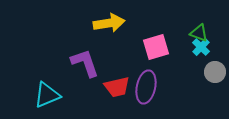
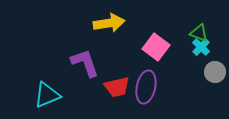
pink square: rotated 36 degrees counterclockwise
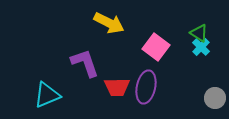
yellow arrow: rotated 36 degrees clockwise
green triangle: rotated 12 degrees clockwise
gray circle: moved 26 px down
red trapezoid: rotated 12 degrees clockwise
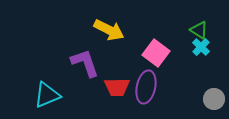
yellow arrow: moved 7 px down
green triangle: moved 3 px up
pink square: moved 6 px down
gray circle: moved 1 px left, 1 px down
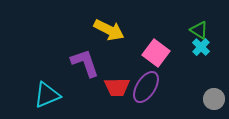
purple ellipse: rotated 20 degrees clockwise
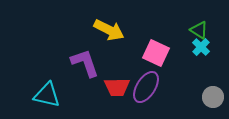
pink square: rotated 12 degrees counterclockwise
cyan triangle: rotated 36 degrees clockwise
gray circle: moved 1 px left, 2 px up
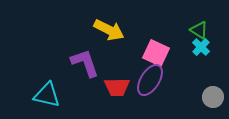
purple ellipse: moved 4 px right, 7 px up
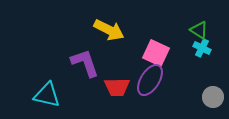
cyan cross: moved 1 px right, 1 px down; rotated 18 degrees counterclockwise
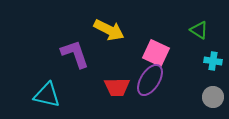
cyan cross: moved 11 px right, 13 px down; rotated 18 degrees counterclockwise
purple L-shape: moved 10 px left, 9 px up
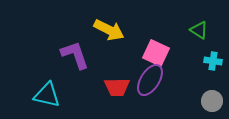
purple L-shape: moved 1 px down
gray circle: moved 1 px left, 4 px down
